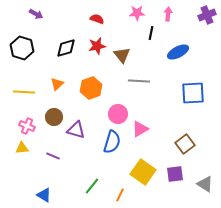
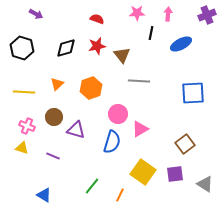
blue ellipse: moved 3 px right, 8 px up
yellow triangle: rotated 24 degrees clockwise
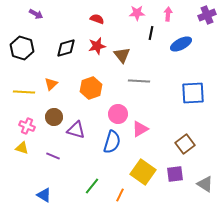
orange triangle: moved 6 px left
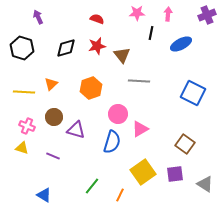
purple arrow: moved 2 px right, 3 px down; rotated 144 degrees counterclockwise
blue square: rotated 30 degrees clockwise
brown square: rotated 18 degrees counterclockwise
yellow square: rotated 20 degrees clockwise
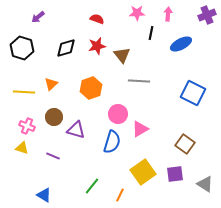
purple arrow: rotated 104 degrees counterclockwise
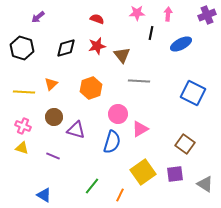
pink cross: moved 4 px left
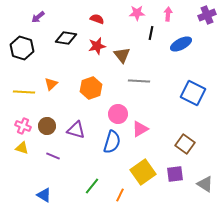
black diamond: moved 10 px up; rotated 25 degrees clockwise
brown circle: moved 7 px left, 9 px down
